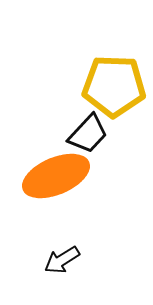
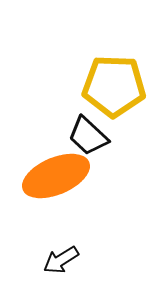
black trapezoid: moved 2 px down; rotated 90 degrees clockwise
black arrow: moved 1 px left
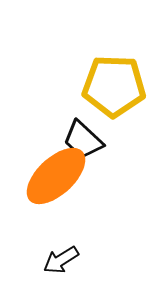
black trapezoid: moved 5 px left, 4 px down
orange ellipse: rotated 20 degrees counterclockwise
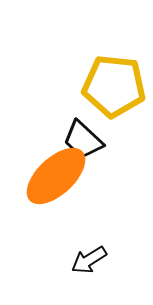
yellow pentagon: rotated 4 degrees clockwise
black arrow: moved 28 px right
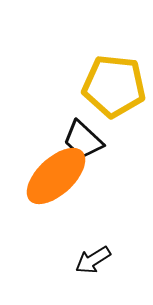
black arrow: moved 4 px right
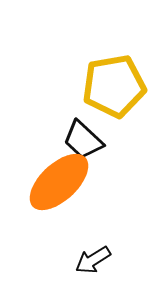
yellow pentagon: rotated 16 degrees counterclockwise
orange ellipse: moved 3 px right, 6 px down
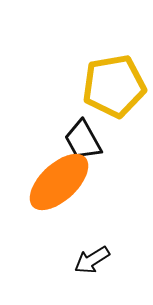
black trapezoid: rotated 18 degrees clockwise
black arrow: moved 1 px left
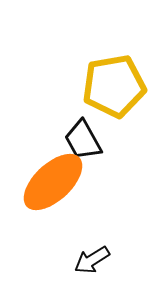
orange ellipse: moved 6 px left
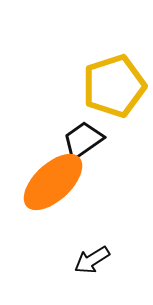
yellow pentagon: rotated 8 degrees counterclockwise
black trapezoid: rotated 84 degrees clockwise
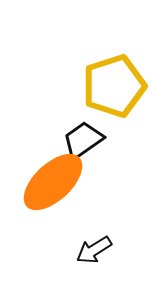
black arrow: moved 2 px right, 10 px up
